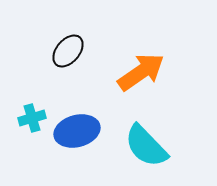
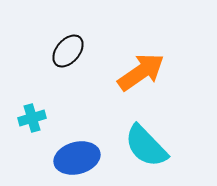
blue ellipse: moved 27 px down
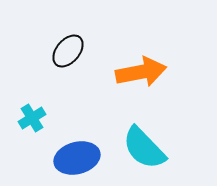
orange arrow: rotated 24 degrees clockwise
cyan cross: rotated 16 degrees counterclockwise
cyan semicircle: moved 2 px left, 2 px down
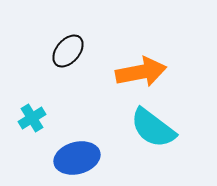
cyan semicircle: moved 9 px right, 20 px up; rotated 9 degrees counterclockwise
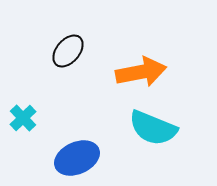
cyan cross: moved 9 px left; rotated 12 degrees counterclockwise
cyan semicircle: rotated 15 degrees counterclockwise
blue ellipse: rotated 9 degrees counterclockwise
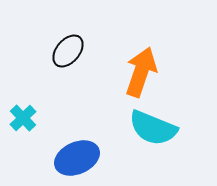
orange arrow: rotated 60 degrees counterclockwise
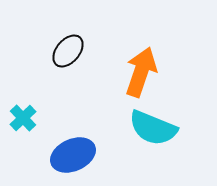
blue ellipse: moved 4 px left, 3 px up
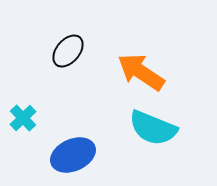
orange arrow: rotated 75 degrees counterclockwise
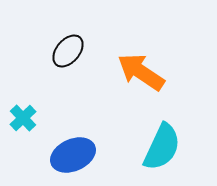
cyan semicircle: moved 9 px right, 19 px down; rotated 87 degrees counterclockwise
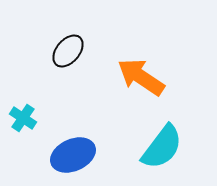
orange arrow: moved 5 px down
cyan cross: rotated 12 degrees counterclockwise
cyan semicircle: rotated 12 degrees clockwise
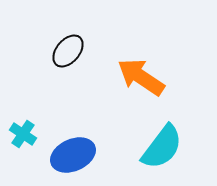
cyan cross: moved 16 px down
